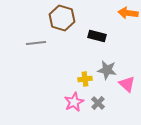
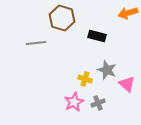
orange arrow: rotated 24 degrees counterclockwise
gray star: rotated 12 degrees clockwise
yellow cross: rotated 24 degrees clockwise
gray cross: rotated 24 degrees clockwise
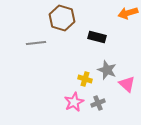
black rectangle: moved 1 px down
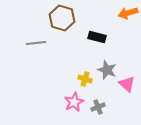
gray cross: moved 4 px down
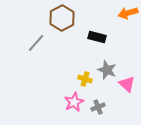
brown hexagon: rotated 15 degrees clockwise
gray line: rotated 42 degrees counterclockwise
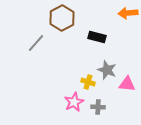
orange arrow: rotated 12 degrees clockwise
yellow cross: moved 3 px right, 3 px down
pink triangle: rotated 36 degrees counterclockwise
gray cross: rotated 24 degrees clockwise
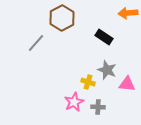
black rectangle: moved 7 px right; rotated 18 degrees clockwise
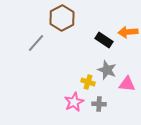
orange arrow: moved 19 px down
black rectangle: moved 3 px down
gray cross: moved 1 px right, 3 px up
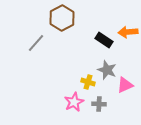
pink triangle: moved 2 px left, 1 px down; rotated 30 degrees counterclockwise
